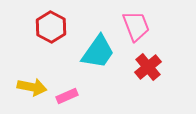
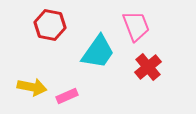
red hexagon: moved 1 px left, 2 px up; rotated 16 degrees counterclockwise
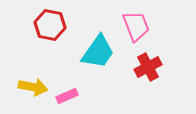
red cross: rotated 12 degrees clockwise
yellow arrow: moved 1 px right
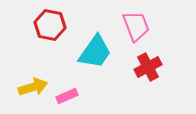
cyan trapezoid: moved 3 px left
yellow arrow: rotated 28 degrees counterclockwise
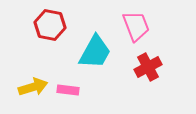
cyan trapezoid: rotated 6 degrees counterclockwise
pink rectangle: moved 1 px right, 6 px up; rotated 30 degrees clockwise
